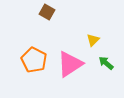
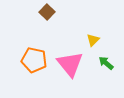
brown square: rotated 14 degrees clockwise
orange pentagon: rotated 15 degrees counterclockwise
pink triangle: rotated 36 degrees counterclockwise
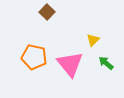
orange pentagon: moved 3 px up
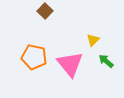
brown square: moved 2 px left, 1 px up
green arrow: moved 2 px up
